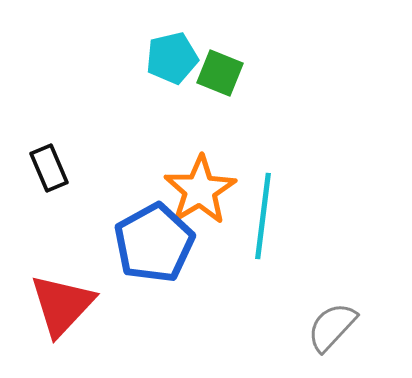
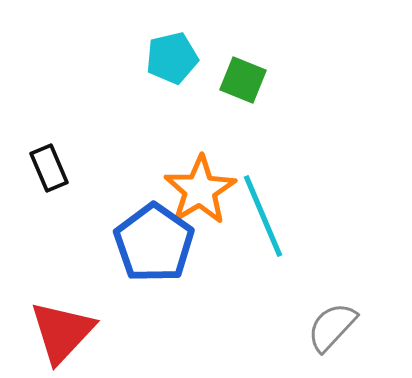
green square: moved 23 px right, 7 px down
cyan line: rotated 30 degrees counterclockwise
blue pentagon: rotated 8 degrees counterclockwise
red triangle: moved 27 px down
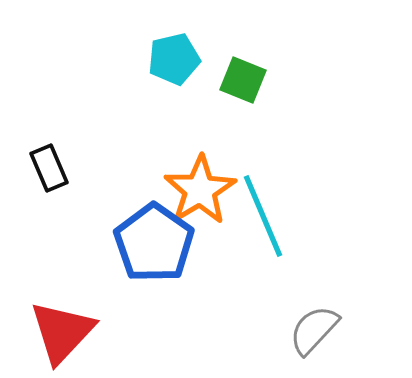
cyan pentagon: moved 2 px right, 1 px down
gray semicircle: moved 18 px left, 3 px down
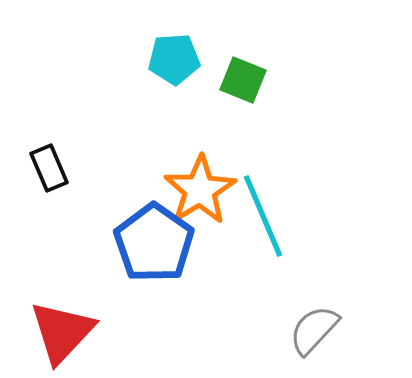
cyan pentagon: rotated 9 degrees clockwise
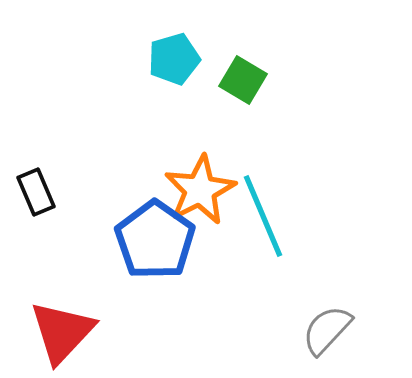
cyan pentagon: rotated 12 degrees counterclockwise
green square: rotated 9 degrees clockwise
black rectangle: moved 13 px left, 24 px down
orange star: rotated 4 degrees clockwise
blue pentagon: moved 1 px right, 3 px up
gray semicircle: moved 13 px right
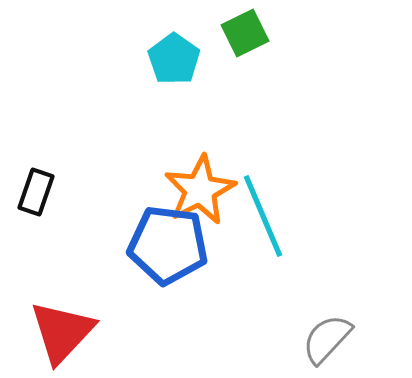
cyan pentagon: rotated 21 degrees counterclockwise
green square: moved 2 px right, 47 px up; rotated 33 degrees clockwise
black rectangle: rotated 42 degrees clockwise
blue pentagon: moved 13 px right, 5 px down; rotated 28 degrees counterclockwise
gray semicircle: moved 9 px down
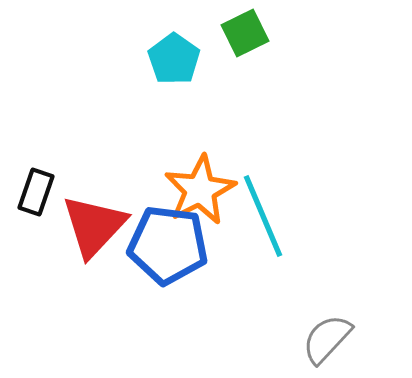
red triangle: moved 32 px right, 106 px up
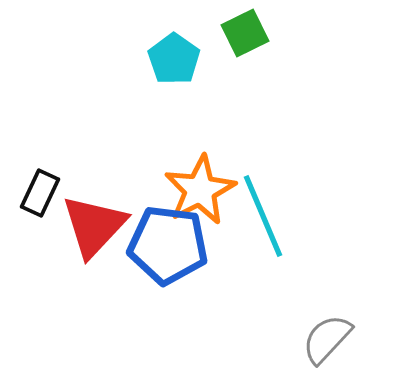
black rectangle: moved 4 px right, 1 px down; rotated 6 degrees clockwise
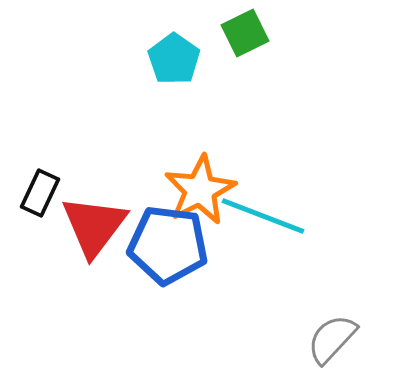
cyan line: rotated 46 degrees counterclockwise
red triangle: rotated 6 degrees counterclockwise
gray semicircle: moved 5 px right
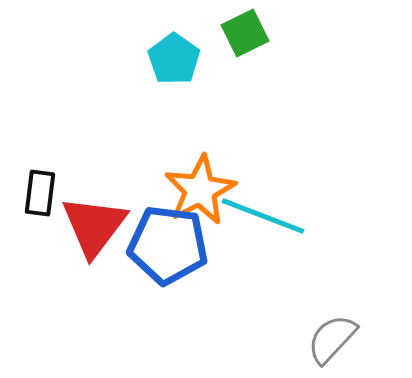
black rectangle: rotated 18 degrees counterclockwise
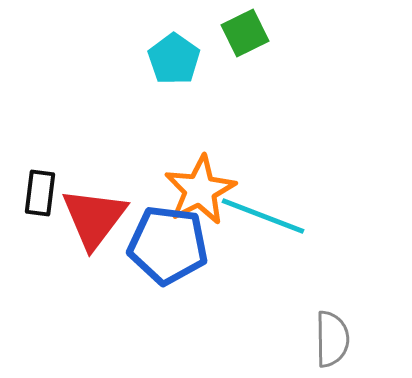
red triangle: moved 8 px up
gray semicircle: rotated 136 degrees clockwise
